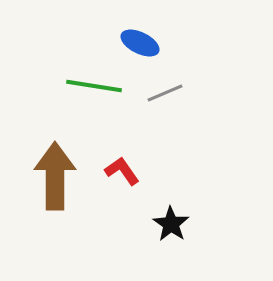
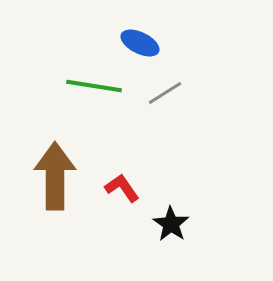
gray line: rotated 9 degrees counterclockwise
red L-shape: moved 17 px down
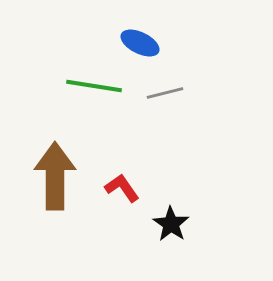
gray line: rotated 18 degrees clockwise
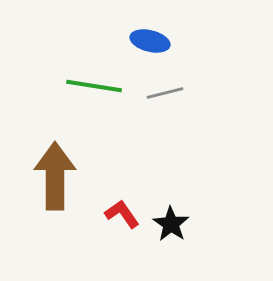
blue ellipse: moved 10 px right, 2 px up; rotated 12 degrees counterclockwise
red L-shape: moved 26 px down
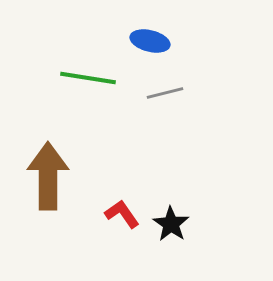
green line: moved 6 px left, 8 px up
brown arrow: moved 7 px left
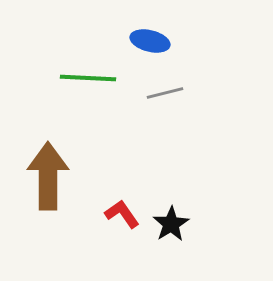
green line: rotated 6 degrees counterclockwise
black star: rotated 6 degrees clockwise
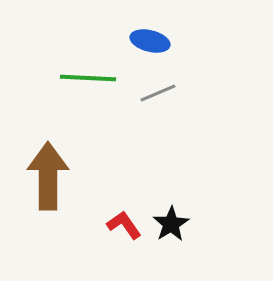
gray line: moved 7 px left; rotated 9 degrees counterclockwise
red L-shape: moved 2 px right, 11 px down
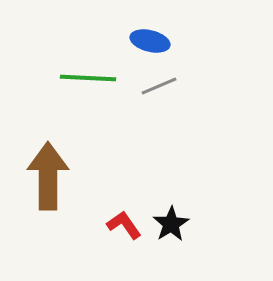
gray line: moved 1 px right, 7 px up
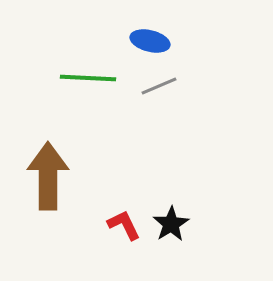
red L-shape: rotated 9 degrees clockwise
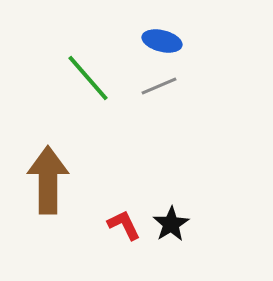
blue ellipse: moved 12 px right
green line: rotated 46 degrees clockwise
brown arrow: moved 4 px down
